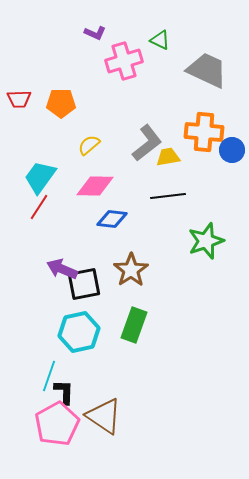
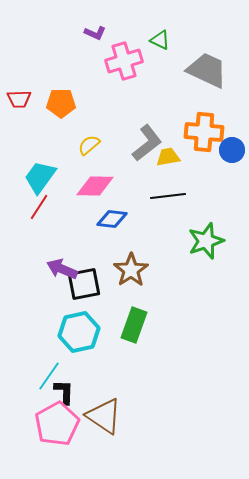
cyan line: rotated 16 degrees clockwise
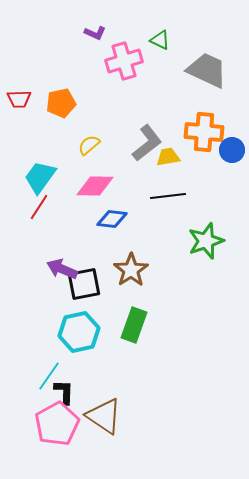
orange pentagon: rotated 12 degrees counterclockwise
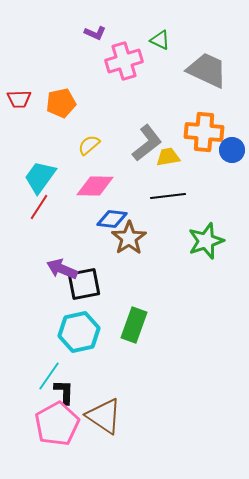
brown star: moved 2 px left, 32 px up
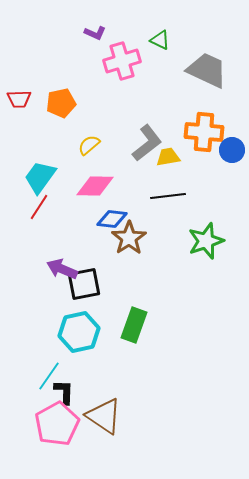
pink cross: moved 2 px left
